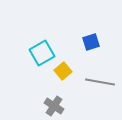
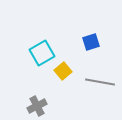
gray cross: moved 17 px left; rotated 30 degrees clockwise
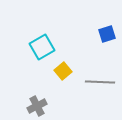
blue square: moved 16 px right, 8 px up
cyan square: moved 6 px up
gray line: rotated 8 degrees counterclockwise
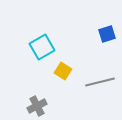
yellow square: rotated 18 degrees counterclockwise
gray line: rotated 16 degrees counterclockwise
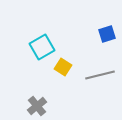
yellow square: moved 4 px up
gray line: moved 7 px up
gray cross: rotated 12 degrees counterclockwise
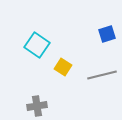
cyan square: moved 5 px left, 2 px up; rotated 25 degrees counterclockwise
gray line: moved 2 px right
gray cross: rotated 30 degrees clockwise
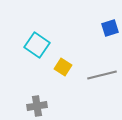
blue square: moved 3 px right, 6 px up
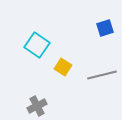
blue square: moved 5 px left
gray cross: rotated 18 degrees counterclockwise
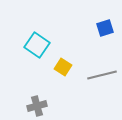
gray cross: rotated 12 degrees clockwise
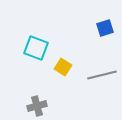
cyan square: moved 1 px left, 3 px down; rotated 15 degrees counterclockwise
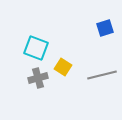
gray cross: moved 1 px right, 28 px up
